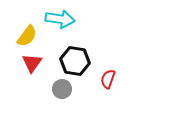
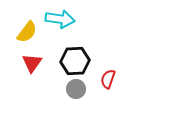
yellow semicircle: moved 4 px up
black hexagon: rotated 12 degrees counterclockwise
gray circle: moved 14 px right
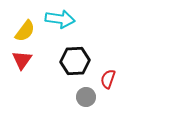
yellow semicircle: moved 2 px left, 1 px up
red triangle: moved 10 px left, 3 px up
gray circle: moved 10 px right, 8 px down
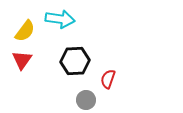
gray circle: moved 3 px down
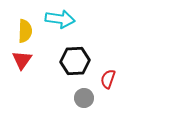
yellow semicircle: rotated 35 degrees counterclockwise
gray circle: moved 2 px left, 2 px up
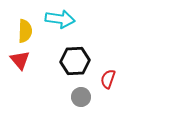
red triangle: moved 2 px left; rotated 15 degrees counterclockwise
gray circle: moved 3 px left, 1 px up
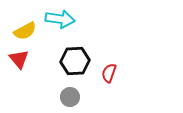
yellow semicircle: rotated 60 degrees clockwise
red triangle: moved 1 px left, 1 px up
red semicircle: moved 1 px right, 6 px up
gray circle: moved 11 px left
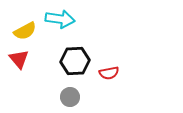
red semicircle: rotated 120 degrees counterclockwise
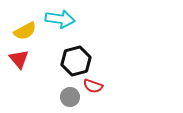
black hexagon: moved 1 px right; rotated 12 degrees counterclockwise
red semicircle: moved 16 px left, 13 px down; rotated 30 degrees clockwise
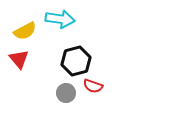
gray circle: moved 4 px left, 4 px up
